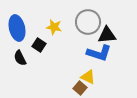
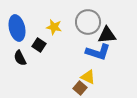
blue L-shape: moved 1 px left, 1 px up
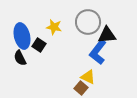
blue ellipse: moved 5 px right, 8 px down
blue L-shape: rotated 110 degrees clockwise
brown square: moved 1 px right
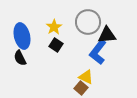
yellow star: rotated 28 degrees clockwise
black square: moved 17 px right
yellow triangle: moved 2 px left
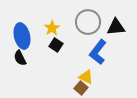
yellow star: moved 2 px left, 1 px down
black triangle: moved 9 px right, 8 px up
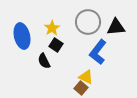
black semicircle: moved 24 px right, 3 px down
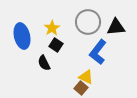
black semicircle: moved 2 px down
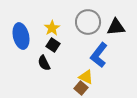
blue ellipse: moved 1 px left
black square: moved 3 px left
blue L-shape: moved 1 px right, 3 px down
